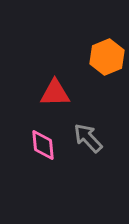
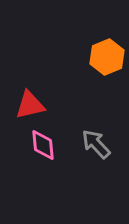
red triangle: moved 25 px left, 12 px down; rotated 12 degrees counterclockwise
gray arrow: moved 8 px right, 6 px down
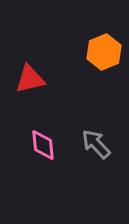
orange hexagon: moved 3 px left, 5 px up
red triangle: moved 26 px up
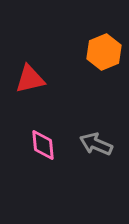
gray arrow: rotated 24 degrees counterclockwise
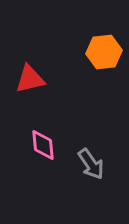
orange hexagon: rotated 16 degrees clockwise
gray arrow: moved 5 px left, 20 px down; rotated 148 degrees counterclockwise
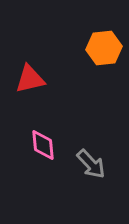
orange hexagon: moved 4 px up
gray arrow: rotated 8 degrees counterclockwise
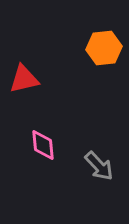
red triangle: moved 6 px left
gray arrow: moved 8 px right, 2 px down
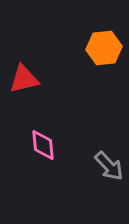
gray arrow: moved 10 px right
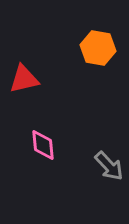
orange hexagon: moved 6 px left; rotated 16 degrees clockwise
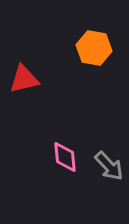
orange hexagon: moved 4 px left
pink diamond: moved 22 px right, 12 px down
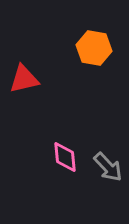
gray arrow: moved 1 px left, 1 px down
